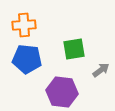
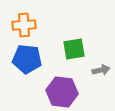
gray arrow: rotated 24 degrees clockwise
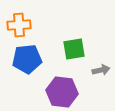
orange cross: moved 5 px left
blue pentagon: rotated 12 degrees counterclockwise
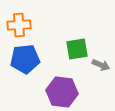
green square: moved 3 px right
blue pentagon: moved 2 px left
gray arrow: moved 5 px up; rotated 36 degrees clockwise
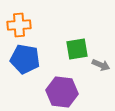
blue pentagon: rotated 16 degrees clockwise
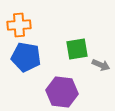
blue pentagon: moved 1 px right, 2 px up
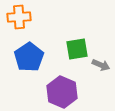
orange cross: moved 8 px up
blue pentagon: moved 3 px right; rotated 28 degrees clockwise
purple hexagon: rotated 16 degrees clockwise
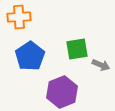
blue pentagon: moved 1 px right, 1 px up
purple hexagon: rotated 16 degrees clockwise
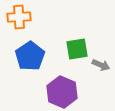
purple hexagon: rotated 16 degrees counterclockwise
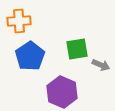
orange cross: moved 4 px down
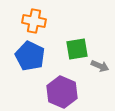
orange cross: moved 15 px right; rotated 15 degrees clockwise
blue pentagon: rotated 12 degrees counterclockwise
gray arrow: moved 1 px left, 1 px down
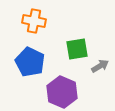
blue pentagon: moved 6 px down
gray arrow: rotated 54 degrees counterclockwise
